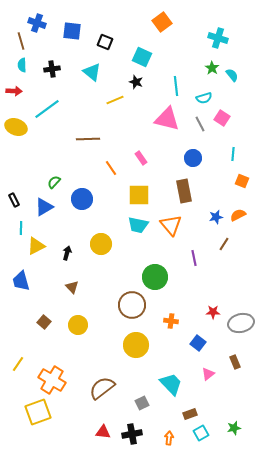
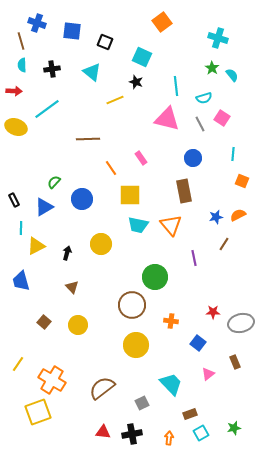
yellow square at (139, 195): moved 9 px left
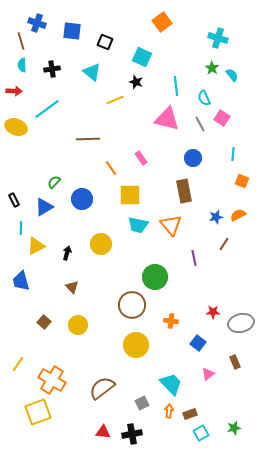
cyan semicircle at (204, 98): rotated 84 degrees clockwise
orange arrow at (169, 438): moved 27 px up
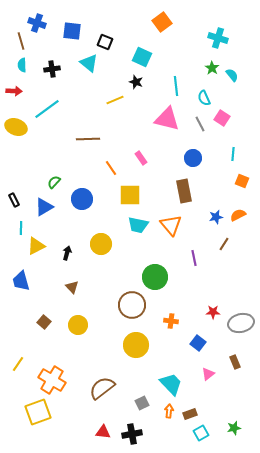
cyan triangle at (92, 72): moved 3 px left, 9 px up
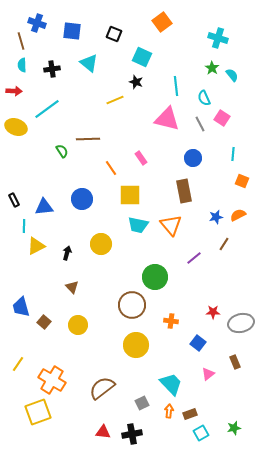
black square at (105, 42): moved 9 px right, 8 px up
green semicircle at (54, 182): moved 8 px right, 31 px up; rotated 104 degrees clockwise
blue triangle at (44, 207): rotated 24 degrees clockwise
cyan line at (21, 228): moved 3 px right, 2 px up
purple line at (194, 258): rotated 63 degrees clockwise
blue trapezoid at (21, 281): moved 26 px down
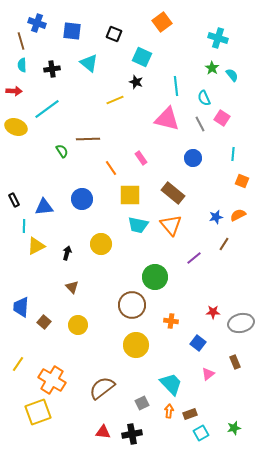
brown rectangle at (184, 191): moved 11 px left, 2 px down; rotated 40 degrees counterclockwise
blue trapezoid at (21, 307): rotated 20 degrees clockwise
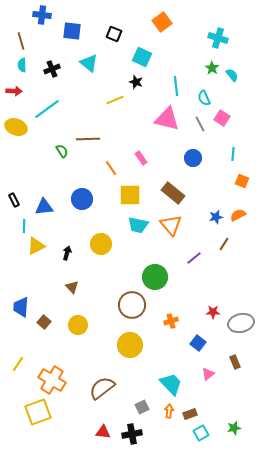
blue cross at (37, 23): moved 5 px right, 8 px up; rotated 12 degrees counterclockwise
black cross at (52, 69): rotated 14 degrees counterclockwise
orange cross at (171, 321): rotated 24 degrees counterclockwise
yellow circle at (136, 345): moved 6 px left
gray square at (142, 403): moved 4 px down
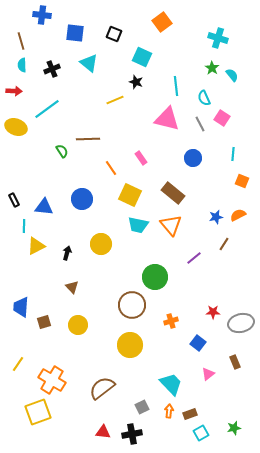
blue square at (72, 31): moved 3 px right, 2 px down
yellow square at (130, 195): rotated 25 degrees clockwise
blue triangle at (44, 207): rotated 12 degrees clockwise
brown square at (44, 322): rotated 32 degrees clockwise
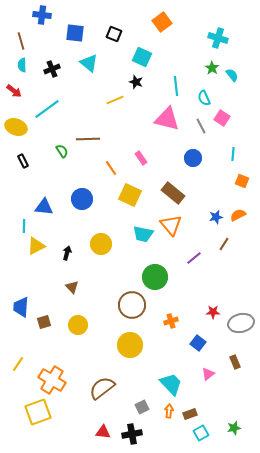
red arrow at (14, 91): rotated 35 degrees clockwise
gray line at (200, 124): moved 1 px right, 2 px down
black rectangle at (14, 200): moved 9 px right, 39 px up
cyan trapezoid at (138, 225): moved 5 px right, 9 px down
